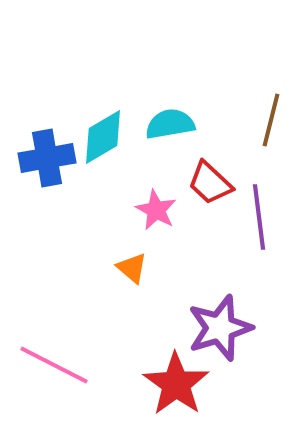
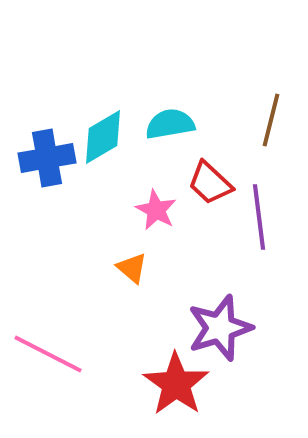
pink line: moved 6 px left, 11 px up
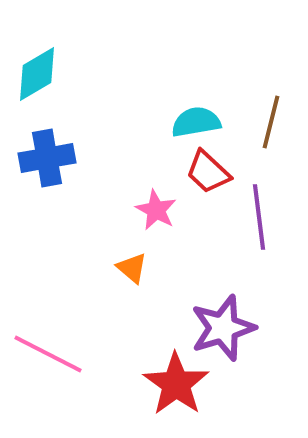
brown line: moved 2 px down
cyan semicircle: moved 26 px right, 2 px up
cyan diamond: moved 66 px left, 63 px up
red trapezoid: moved 2 px left, 11 px up
purple star: moved 3 px right
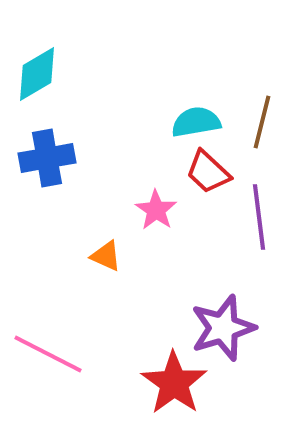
brown line: moved 9 px left
pink star: rotated 6 degrees clockwise
orange triangle: moved 26 px left, 12 px up; rotated 16 degrees counterclockwise
red star: moved 2 px left, 1 px up
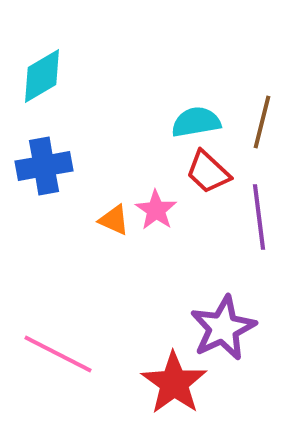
cyan diamond: moved 5 px right, 2 px down
blue cross: moved 3 px left, 8 px down
orange triangle: moved 8 px right, 36 px up
purple star: rotated 8 degrees counterclockwise
pink line: moved 10 px right
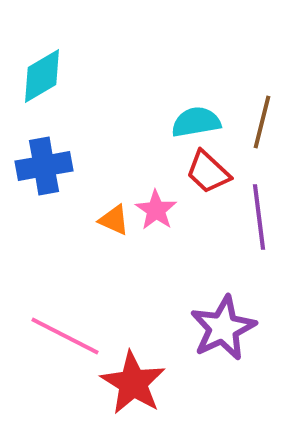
pink line: moved 7 px right, 18 px up
red star: moved 41 px left; rotated 4 degrees counterclockwise
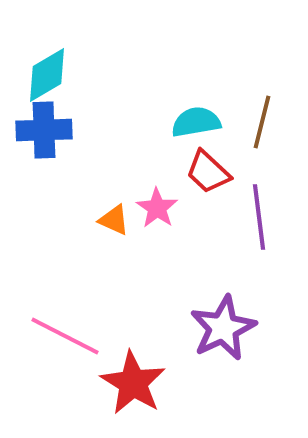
cyan diamond: moved 5 px right, 1 px up
blue cross: moved 36 px up; rotated 8 degrees clockwise
pink star: moved 1 px right, 2 px up
